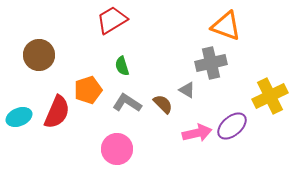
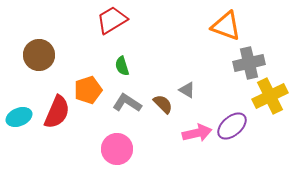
gray cross: moved 38 px right
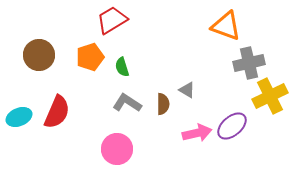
green semicircle: moved 1 px down
orange pentagon: moved 2 px right, 33 px up
brown semicircle: rotated 45 degrees clockwise
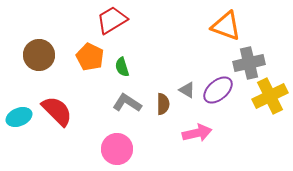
orange pentagon: rotated 28 degrees counterclockwise
red semicircle: moved 1 px up; rotated 68 degrees counterclockwise
purple ellipse: moved 14 px left, 36 px up
